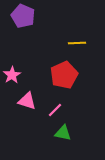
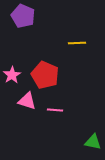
red pentagon: moved 19 px left; rotated 24 degrees counterclockwise
pink line: rotated 49 degrees clockwise
green triangle: moved 30 px right, 9 px down
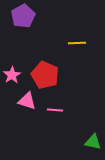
purple pentagon: rotated 20 degrees clockwise
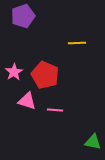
purple pentagon: rotated 10 degrees clockwise
pink star: moved 2 px right, 3 px up
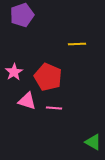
purple pentagon: moved 1 px left, 1 px up
yellow line: moved 1 px down
red pentagon: moved 3 px right, 2 px down
pink line: moved 1 px left, 2 px up
green triangle: rotated 18 degrees clockwise
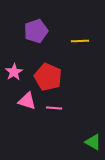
purple pentagon: moved 14 px right, 16 px down
yellow line: moved 3 px right, 3 px up
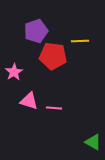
red pentagon: moved 5 px right, 21 px up; rotated 16 degrees counterclockwise
pink triangle: moved 2 px right
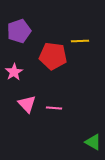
purple pentagon: moved 17 px left
pink triangle: moved 2 px left, 3 px down; rotated 30 degrees clockwise
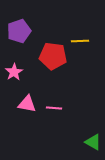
pink triangle: rotated 36 degrees counterclockwise
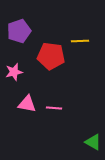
red pentagon: moved 2 px left
pink star: rotated 18 degrees clockwise
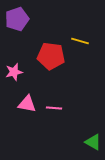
purple pentagon: moved 2 px left, 12 px up
yellow line: rotated 18 degrees clockwise
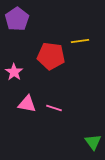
purple pentagon: rotated 15 degrees counterclockwise
yellow line: rotated 24 degrees counterclockwise
pink star: rotated 24 degrees counterclockwise
pink line: rotated 14 degrees clockwise
green triangle: rotated 24 degrees clockwise
